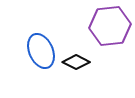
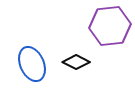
blue ellipse: moved 9 px left, 13 px down
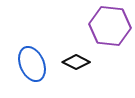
purple hexagon: rotated 12 degrees clockwise
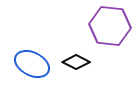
blue ellipse: rotated 40 degrees counterclockwise
